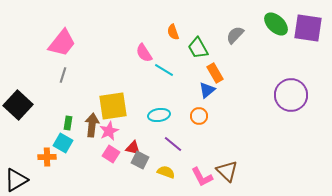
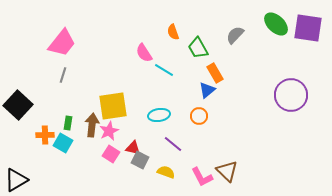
orange cross: moved 2 px left, 22 px up
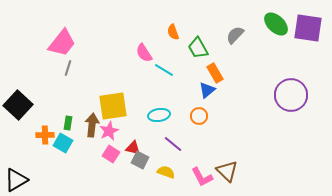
gray line: moved 5 px right, 7 px up
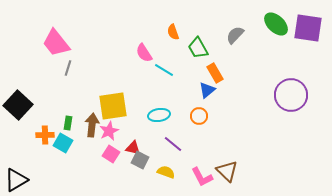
pink trapezoid: moved 6 px left; rotated 104 degrees clockwise
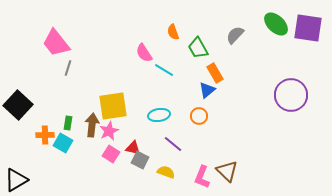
pink L-shape: rotated 50 degrees clockwise
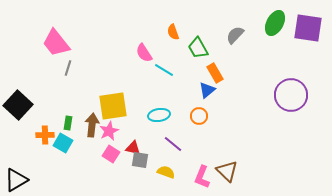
green ellipse: moved 1 px left, 1 px up; rotated 75 degrees clockwise
gray square: rotated 18 degrees counterclockwise
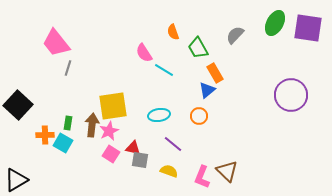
yellow semicircle: moved 3 px right, 1 px up
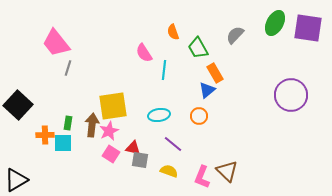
cyan line: rotated 66 degrees clockwise
cyan square: rotated 30 degrees counterclockwise
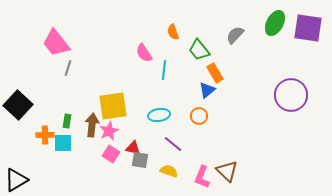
green trapezoid: moved 1 px right, 2 px down; rotated 10 degrees counterclockwise
green rectangle: moved 1 px left, 2 px up
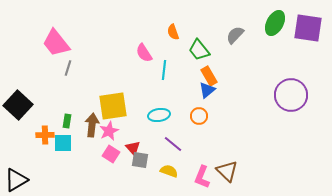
orange rectangle: moved 6 px left, 3 px down
red triangle: rotated 35 degrees clockwise
